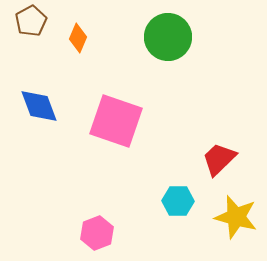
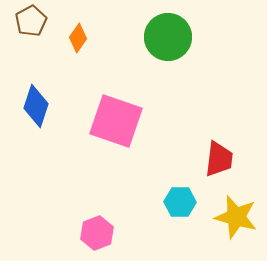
orange diamond: rotated 12 degrees clockwise
blue diamond: moved 3 px left; rotated 39 degrees clockwise
red trapezoid: rotated 141 degrees clockwise
cyan hexagon: moved 2 px right, 1 px down
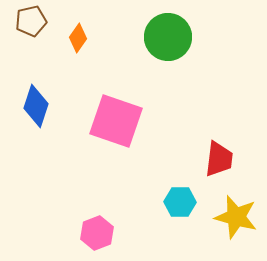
brown pentagon: rotated 16 degrees clockwise
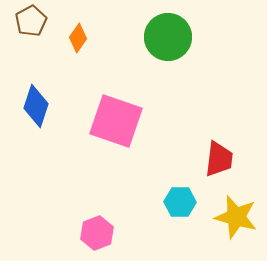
brown pentagon: rotated 16 degrees counterclockwise
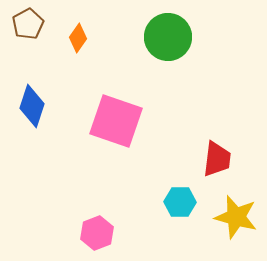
brown pentagon: moved 3 px left, 3 px down
blue diamond: moved 4 px left
red trapezoid: moved 2 px left
